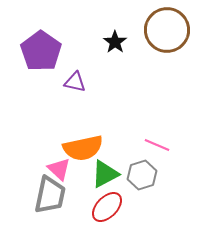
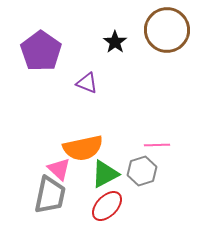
purple triangle: moved 12 px right, 1 px down; rotated 10 degrees clockwise
pink line: rotated 25 degrees counterclockwise
gray hexagon: moved 4 px up
red ellipse: moved 1 px up
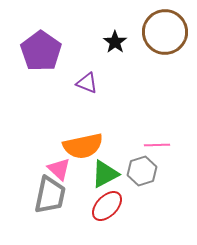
brown circle: moved 2 px left, 2 px down
orange semicircle: moved 2 px up
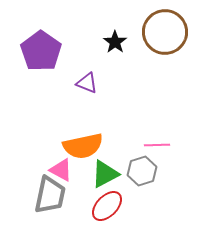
pink triangle: moved 2 px right, 1 px down; rotated 15 degrees counterclockwise
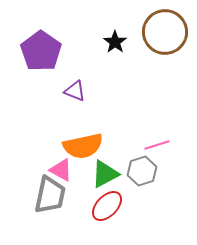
purple triangle: moved 12 px left, 8 px down
pink line: rotated 15 degrees counterclockwise
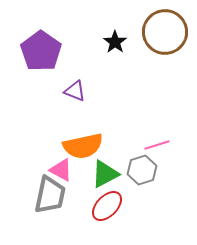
gray hexagon: moved 1 px up
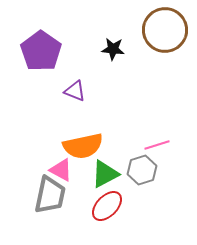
brown circle: moved 2 px up
black star: moved 2 px left, 7 px down; rotated 30 degrees counterclockwise
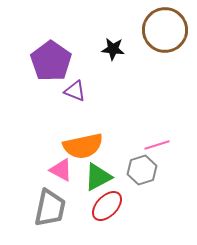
purple pentagon: moved 10 px right, 10 px down
green triangle: moved 7 px left, 3 px down
gray trapezoid: moved 13 px down
